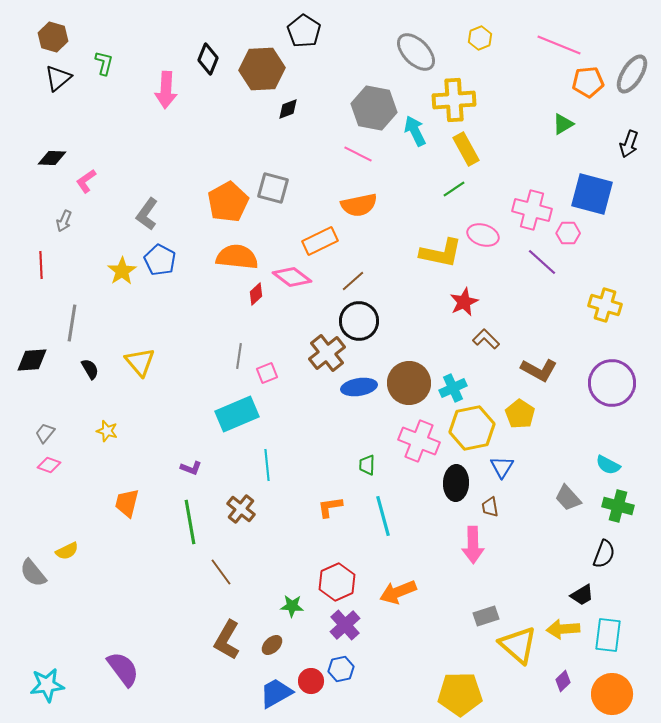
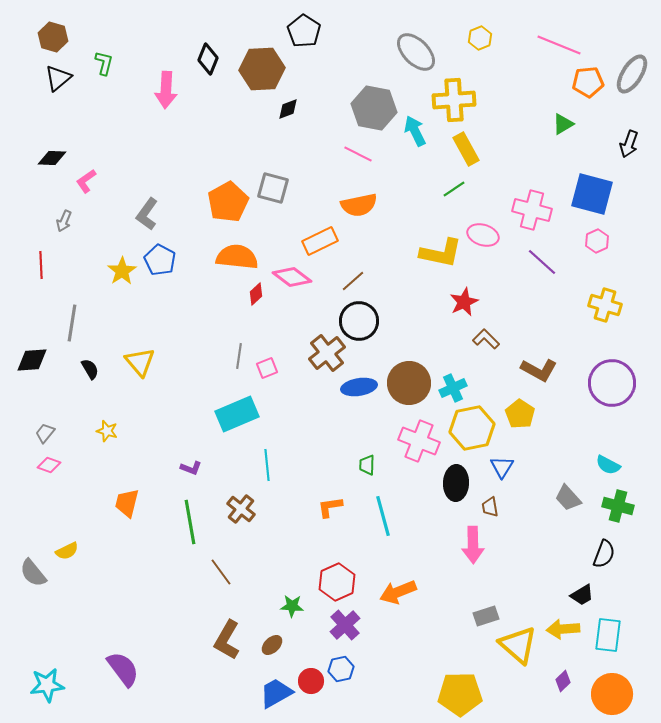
pink hexagon at (568, 233): moved 29 px right, 8 px down; rotated 25 degrees counterclockwise
pink square at (267, 373): moved 5 px up
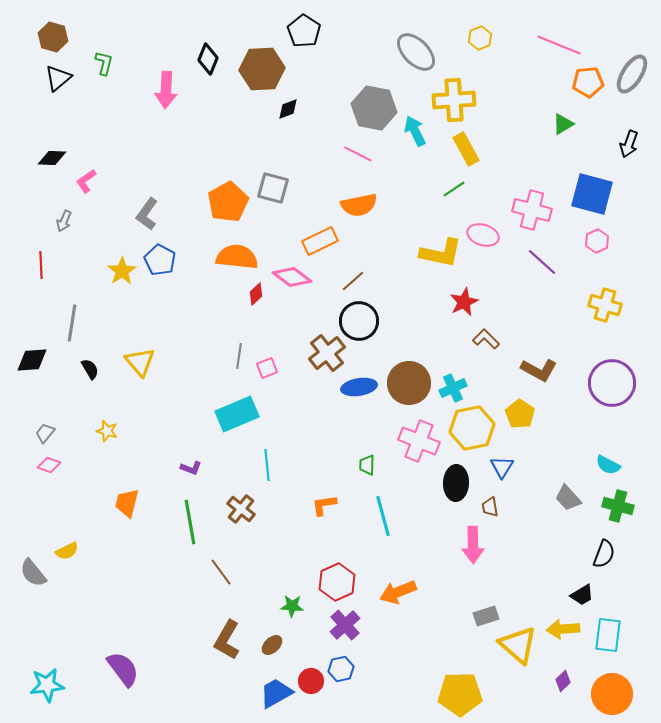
orange L-shape at (330, 507): moved 6 px left, 2 px up
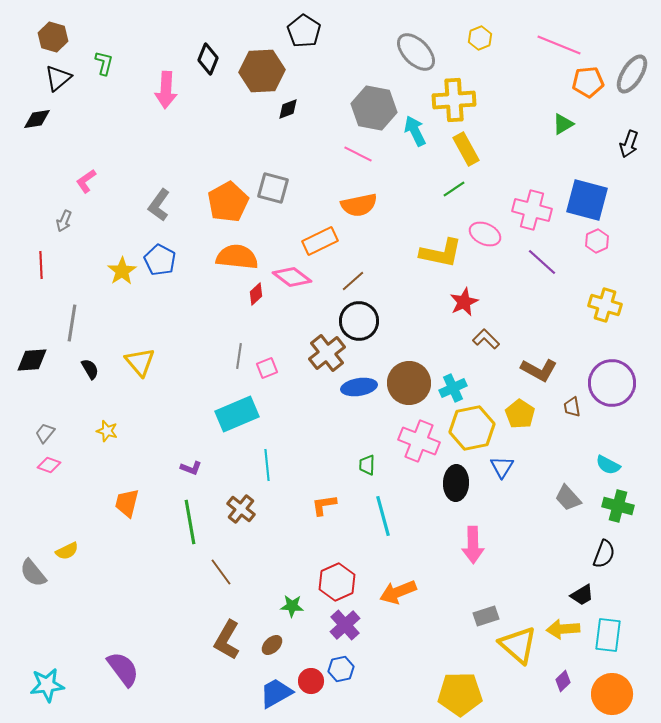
brown hexagon at (262, 69): moved 2 px down
black diamond at (52, 158): moved 15 px left, 39 px up; rotated 12 degrees counterclockwise
blue square at (592, 194): moved 5 px left, 6 px down
gray L-shape at (147, 214): moved 12 px right, 9 px up
pink ellipse at (483, 235): moved 2 px right, 1 px up; rotated 8 degrees clockwise
brown trapezoid at (490, 507): moved 82 px right, 100 px up
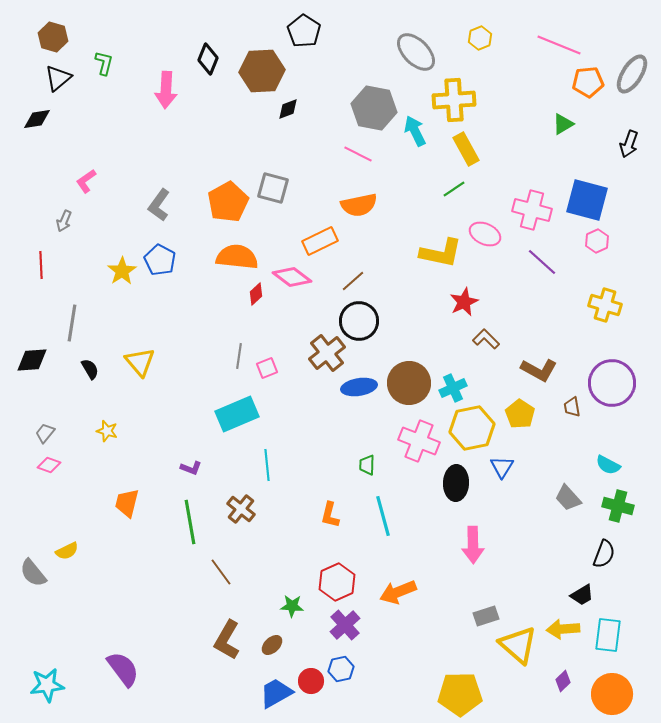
orange L-shape at (324, 505): moved 6 px right, 10 px down; rotated 68 degrees counterclockwise
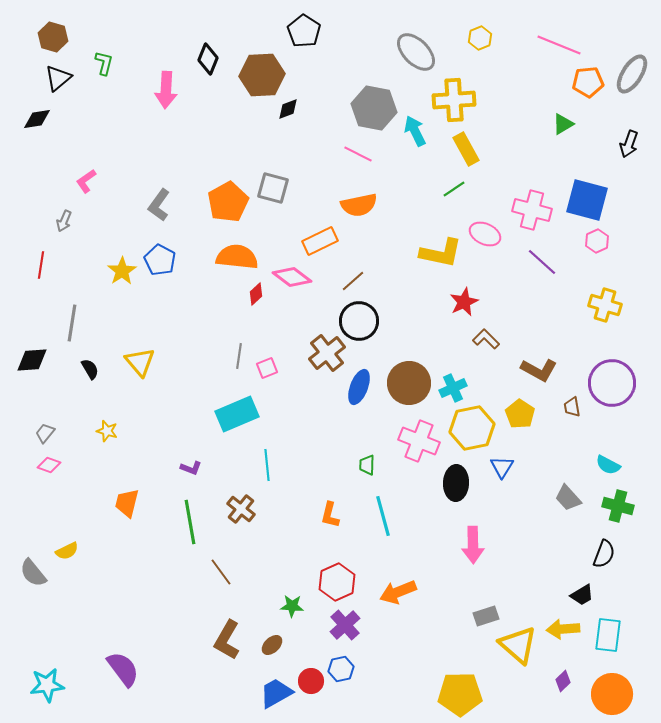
brown hexagon at (262, 71): moved 4 px down
red line at (41, 265): rotated 12 degrees clockwise
blue ellipse at (359, 387): rotated 60 degrees counterclockwise
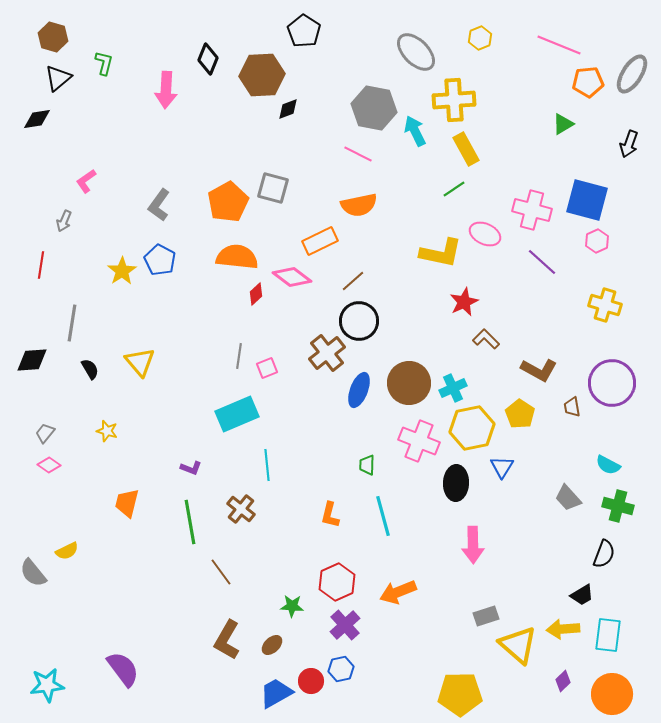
blue ellipse at (359, 387): moved 3 px down
pink diamond at (49, 465): rotated 15 degrees clockwise
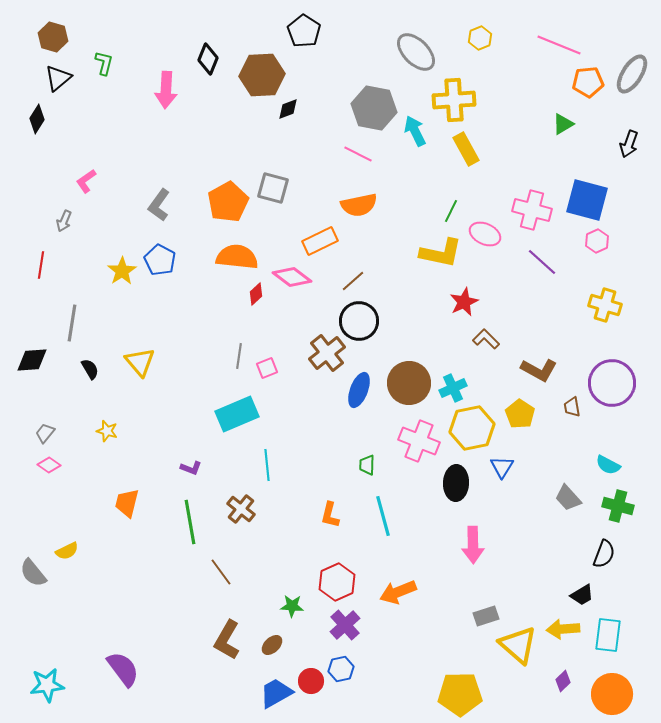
black diamond at (37, 119): rotated 48 degrees counterclockwise
green line at (454, 189): moved 3 px left, 22 px down; rotated 30 degrees counterclockwise
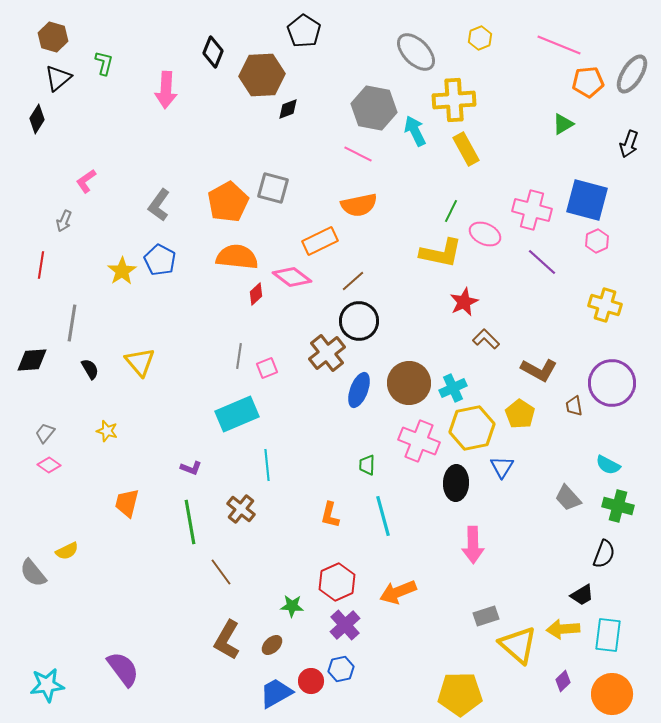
black diamond at (208, 59): moved 5 px right, 7 px up
brown trapezoid at (572, 407): moved 2 px right, 1 px up
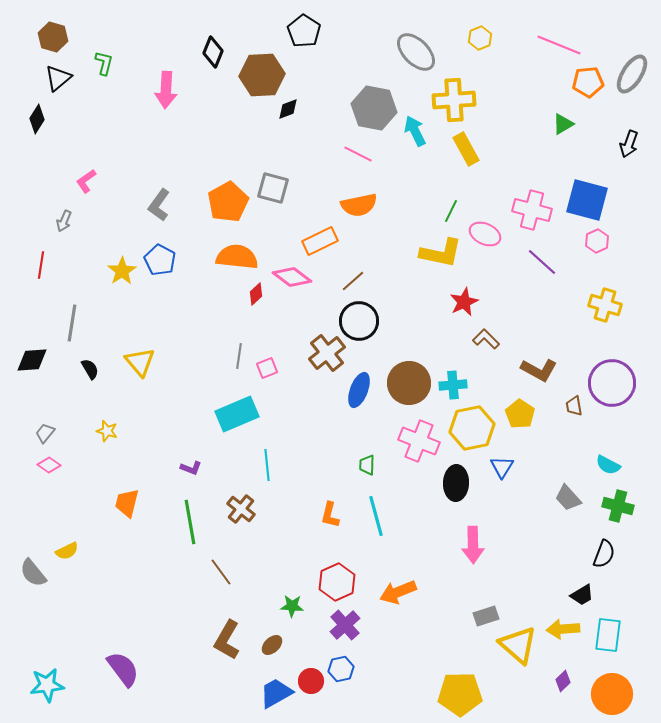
cyan cross at (453, 388): moved 3 px up; rotated 20 degrees clockwise
cyan line at (383, 516): moved 7 px left
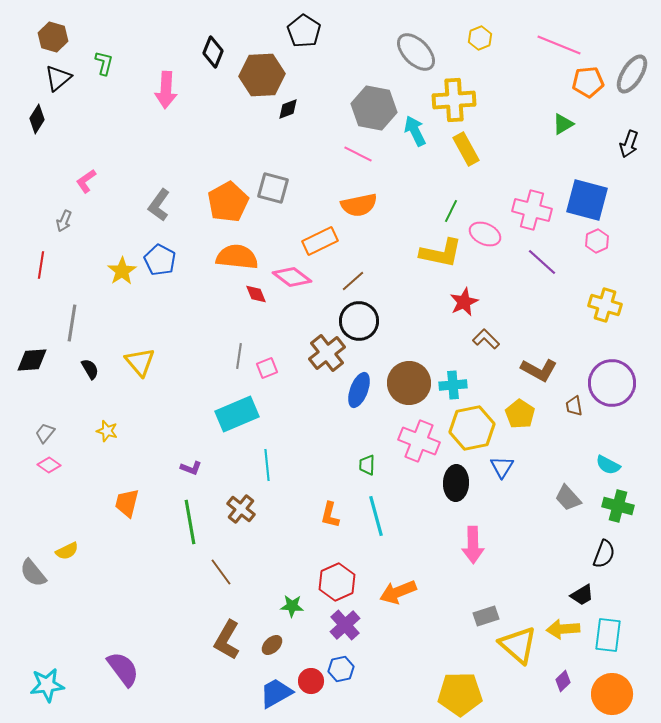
red diamond at (256, 294): rotated 70 degrees counterclockwise
